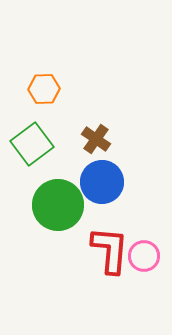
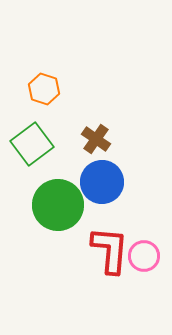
orange hexagon: rotated 20 degrees clockwise
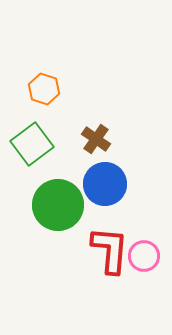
blue circle: moved 3 px right, 2 px down
